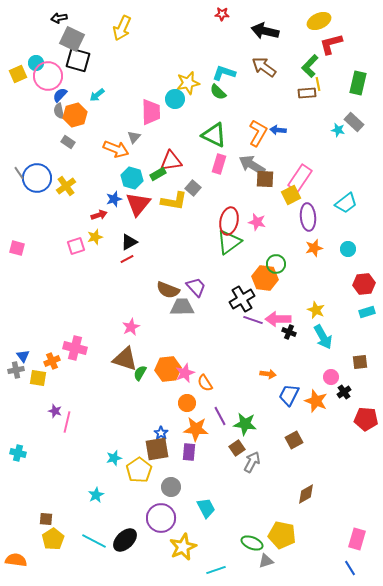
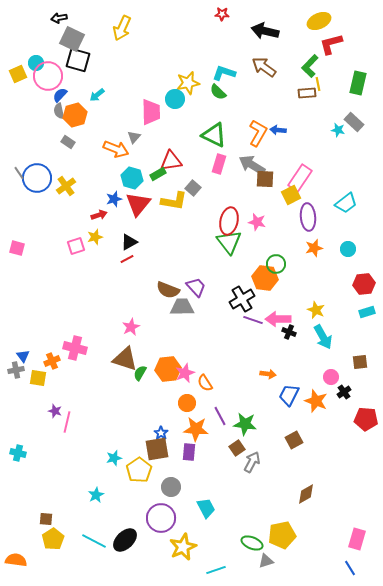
green triangle at (229, 242): rotated 32 degrees counterclockwise
yellow pentagon at (282, 535): rotated 24 degrees counterclockwise
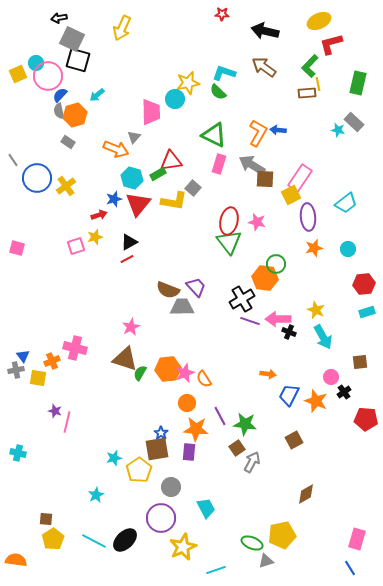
gray line at (19, 173): moved 6 px left, 13 px up
purple line at (253, 320): moved 3 px left, 1 px down
orange semicircle at (205, 383): moved 1 px left, 4 px up
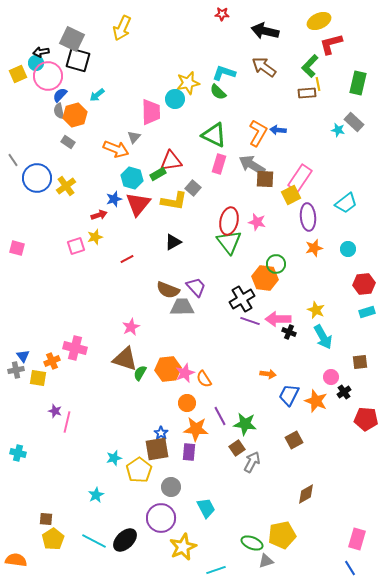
black arrow at (59, 18): moved 18 px left, 34 px down
black triangle at (129, 242): moved 44 px right
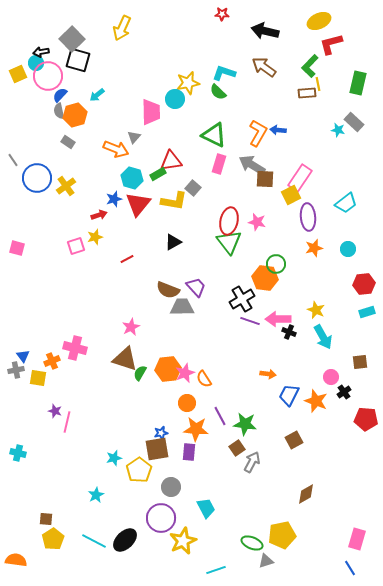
gray square at (72, 39): rotated 20 degrees clockwise
blue star at (161, 433): rotated 24 degrees clockwise
yellow star at (183, 547): moved 6 px up
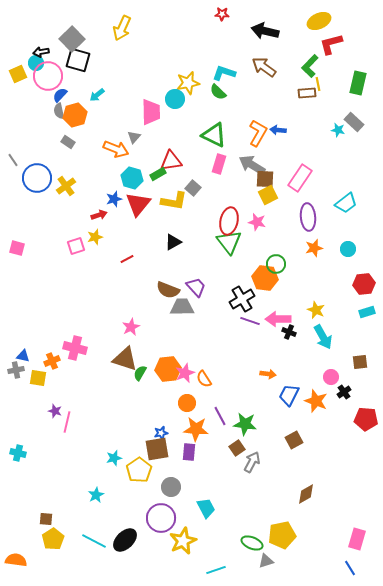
yellow square at (291, 195): moved 23 px left
blue triangle at (23, 356): rotated 40 degrees counterclockwise
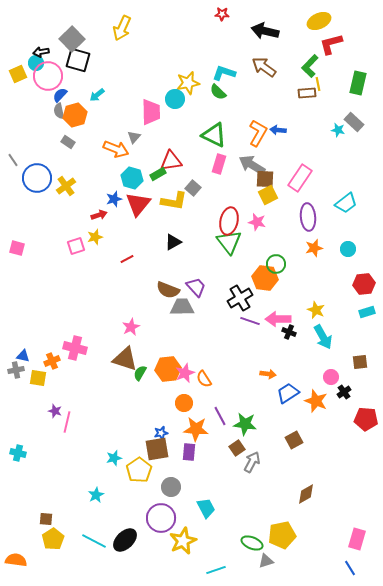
black cross at (242, 299): moved 2 px left, 1 px up
blue trapezoid at (289, 395): moved 1 px left, 2 px up; rotated 30 degrees clockwise
orange circle at (187, 403): moved 3 px left
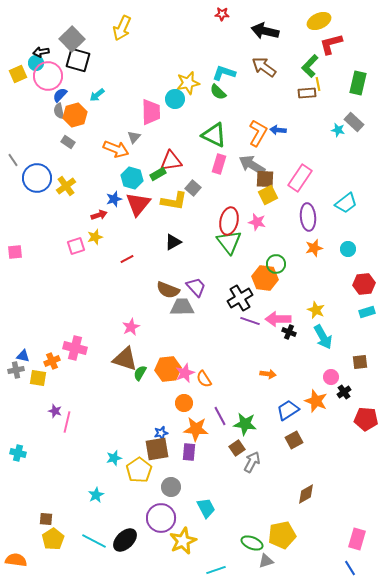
pink square at (17, 248): moved 2 px left, 4 px down; rotated 21 degrees counterclockwise
blue trapezoid at (288, 393): moved 17 px down
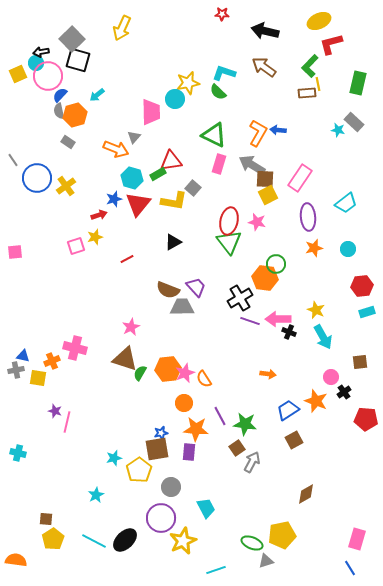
red hexagon at (364, 284): moved 2 px left, 2 px down
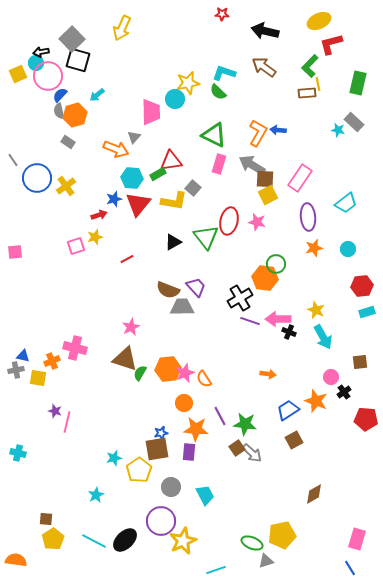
cyan hexagon at (132, 178): rotated 10 degrees counterclockwise
green triangle at (229, 242): moved 23 px left, 5 px up
gray arrow at (252, 462): moved 9 px up; rotated 105 degrees clockwise
brown diamond at (306, 494): moved 8 px right
cyan trapezoid at (206, 508): moved 1 px left, 13 px up
purple circle at (161, 518): moved 3 px down
